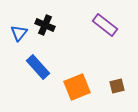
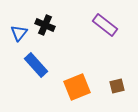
blue rectangle: moved 2 px left, 2 px up
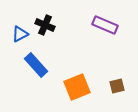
purple rectangle: rotated 15 degrees counterclockwise
blue triangle: moved 1 px right, 1 px down; rotated 24 degrees clockwise
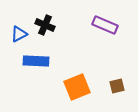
blue triangle: moved 1 px left
blue rectangle: moved 4 px up; rotated 45 degrees counterclockwise
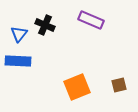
purple rectangle: moved 14 px left, 5 px up
blue triangle: rotated 24 degrees counterclockwise
blue rectangle: moved 18 px left
brown square: moved 2 px right, 1 px up
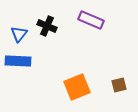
black cross: moved 2 px right, 1 px down
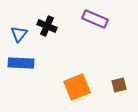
purple rectangle: moved 4 px right, 1 px up
blue rectangle: moved 3 px right, 2 px down
